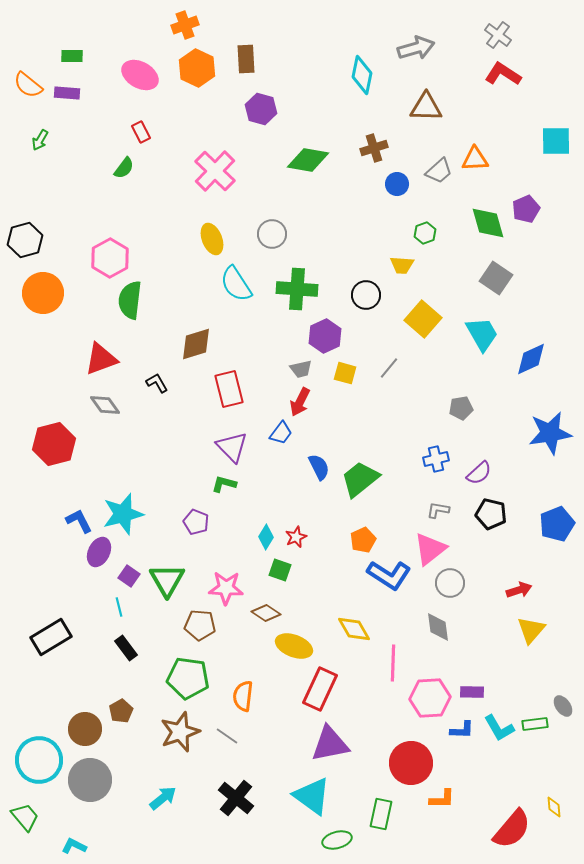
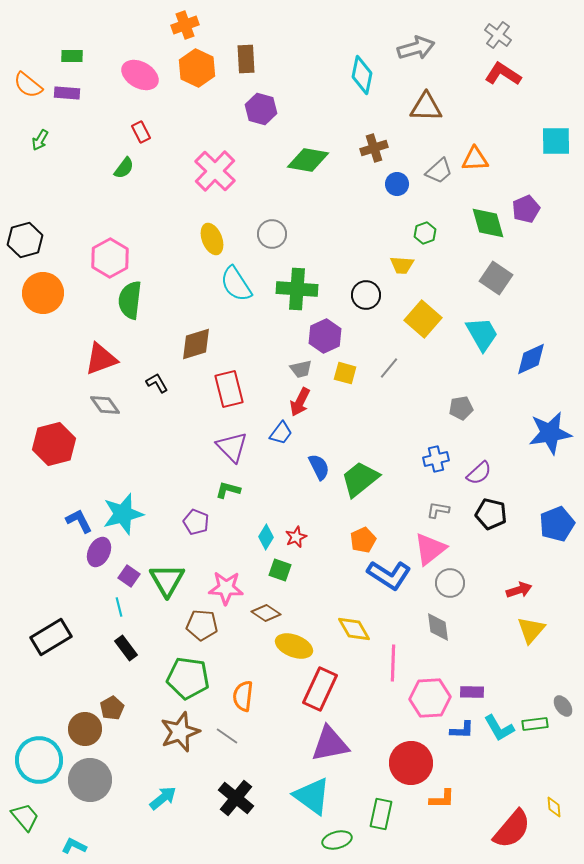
green L-shape at (224, 484): moved 4 px right, 6 px down
brown pentagon at (200, 625): moved 2 px right
brown pentagon at (121, 711): moved 9 px left, 3 px up
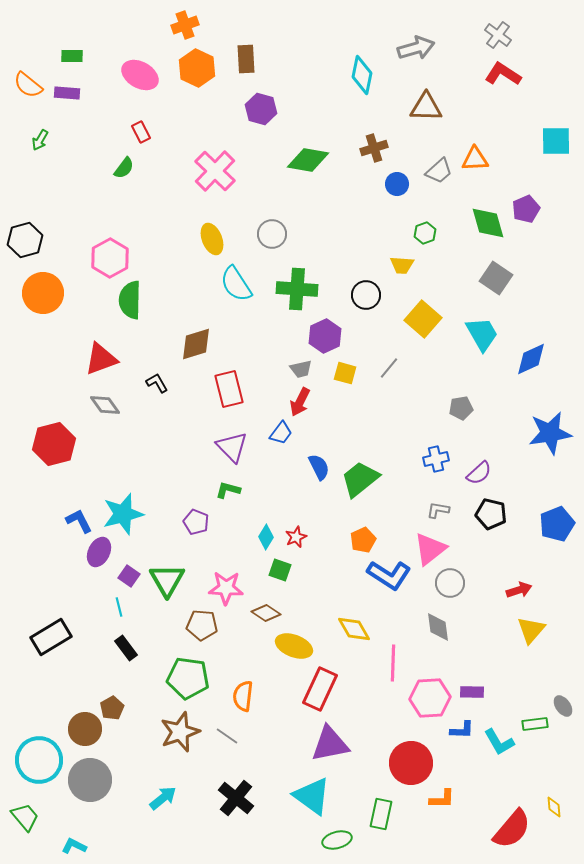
green semicircle at (130, 300): rotated 6 degrees counterclockwise
cyan L-shape at (499, 728): moved 14 px down
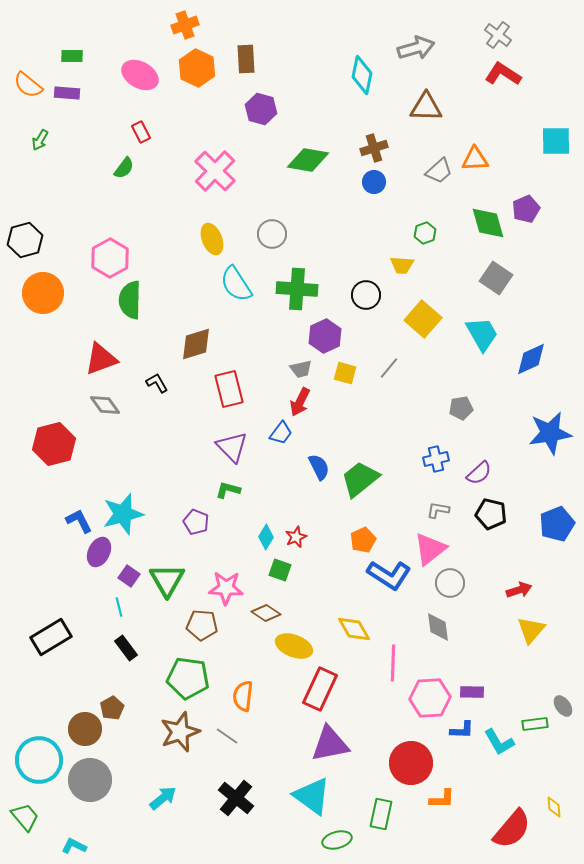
blue circle at (397, 184): moved 23 px left, 2 px up
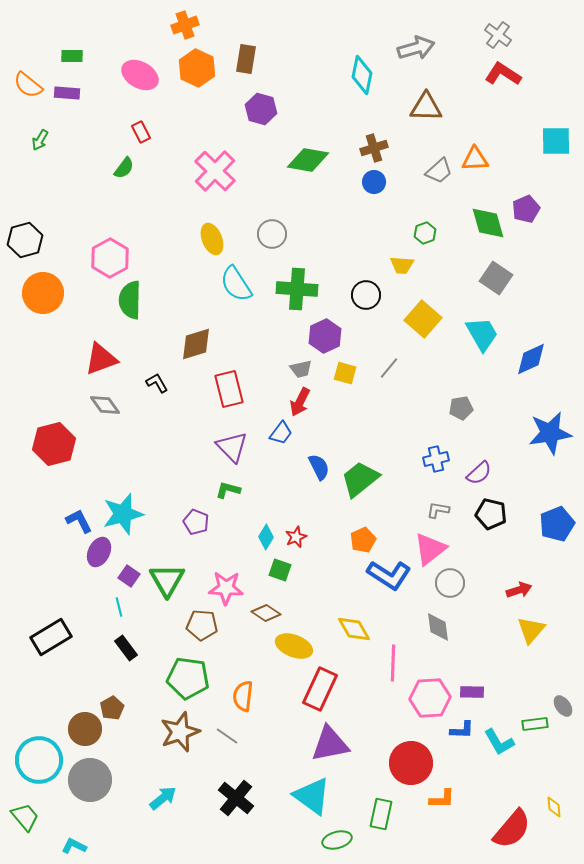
brown rectangle at (246, 59): rotated 12 degrees clockwise
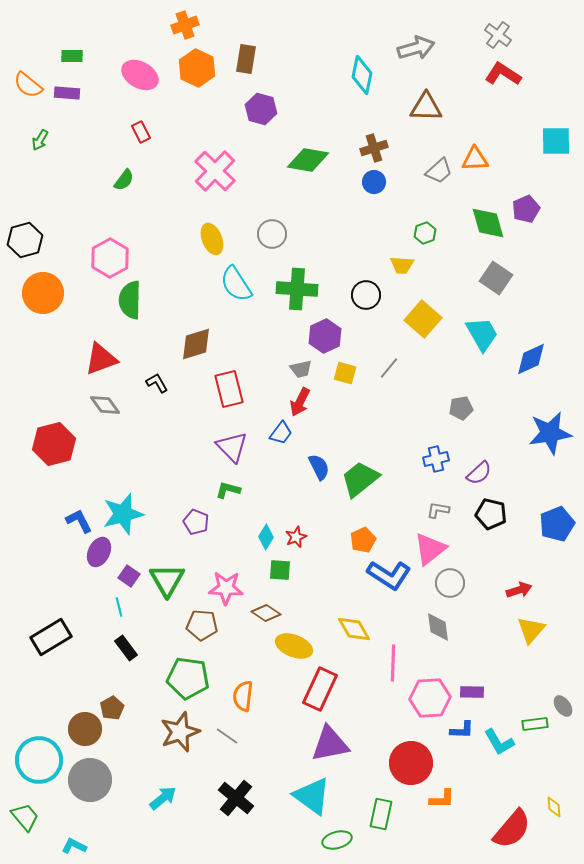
green semicircle at (124, 168): moved 12 px down
green square at (280, 570): rotated 15 degrees counterclockwise
